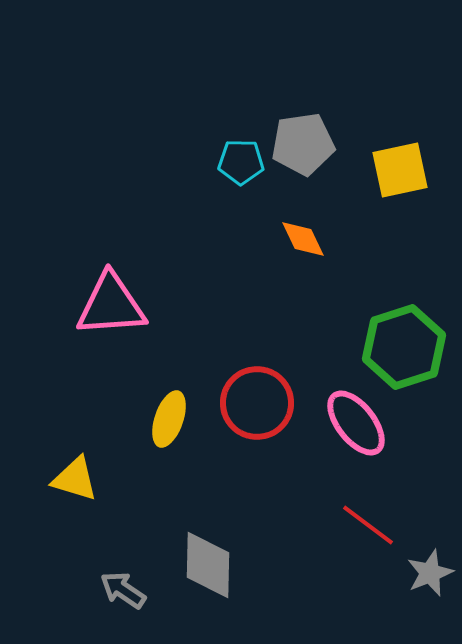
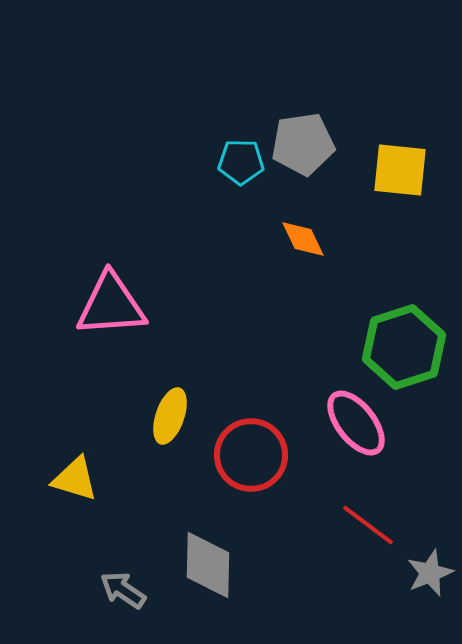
yellow square: rotated 18 degrees clockwise
red circle: moved 6 px left, 52 px down
yellow ellipse: moved 1 px right, 3 px up
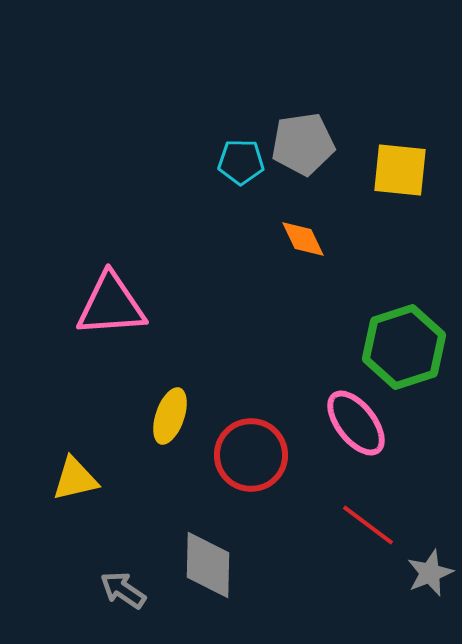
yellow triangle: rotated 30 degrees counterclockwise
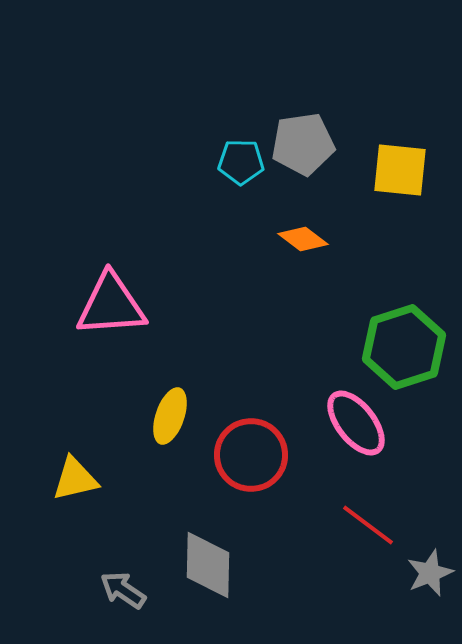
orange diamond: rotated 27 degrees counterclockwise
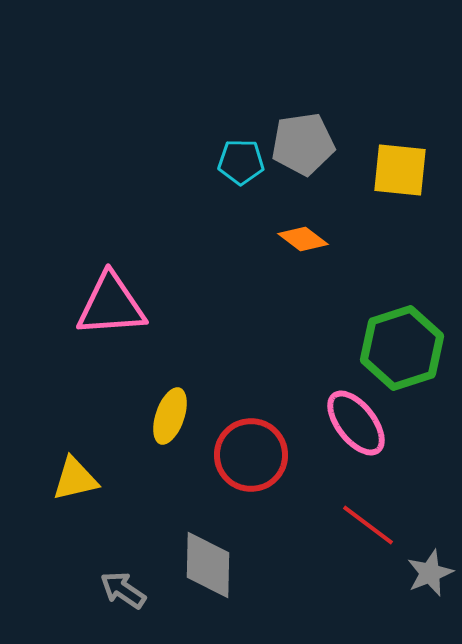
green hexagon: moved 2 px left, 1 px down
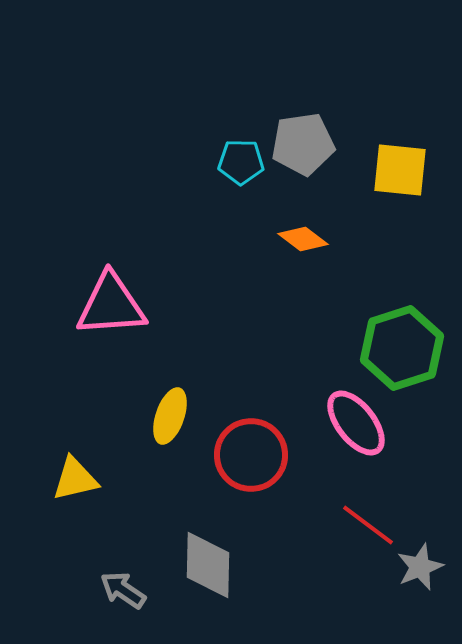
gray star: moved 10 px left, 6 px up
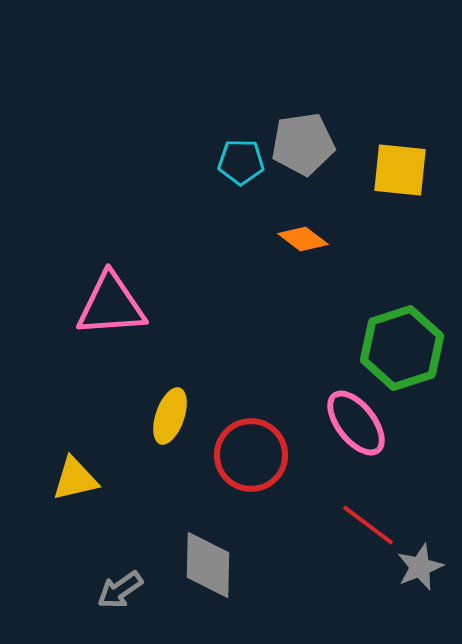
gray arrow: moved 3 px left; rotated 69 degrees counterclockwise
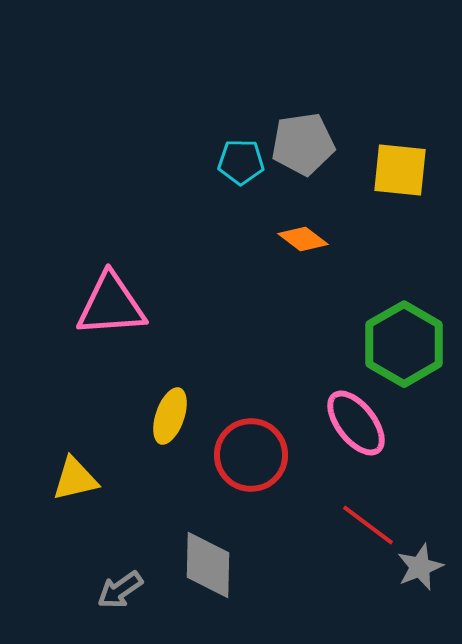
green hexagon: moved 2 px right, 4 px up; rotated 12 degrees counterclockwise
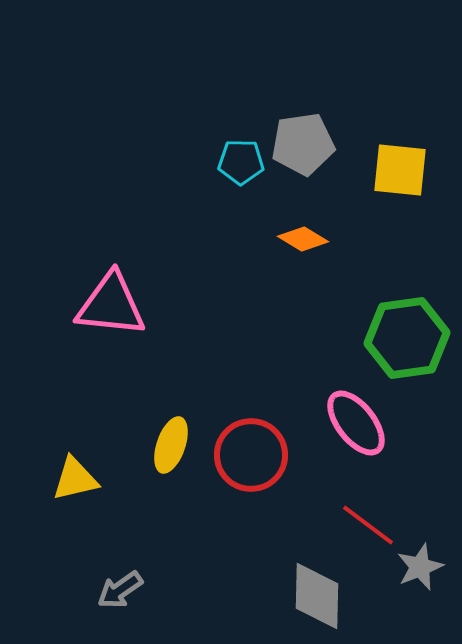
orange diamond: rotated 6 degrees counterclockwise
pink triangle: rotated 10 degrees clockwise
green hexagon: moved 3 px right, 6 px up; rotated 22 degrees clockwise
yellow ellipse: moved 1 px right, 29 px down
gray diamond: moved 109 px right, 31 px down
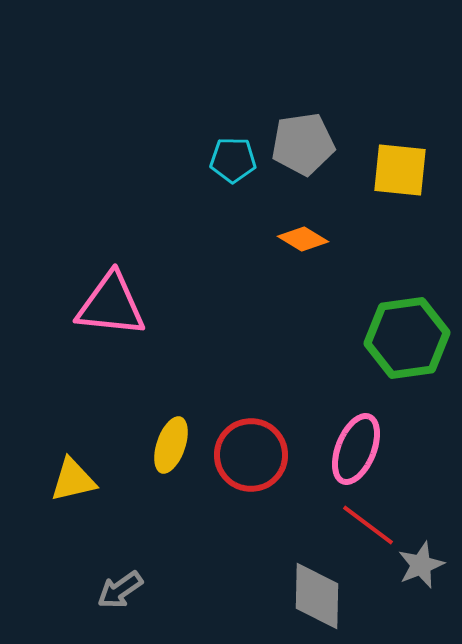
cyan pentagon: moved 8 px left, 2 px up
pink ellipse: moved 26 px down; rotated 60 degrees clockwise
yellow triangle: moved 2 px left, 1 px down
gray star: moved 1 px right, 2 px up
